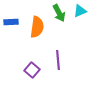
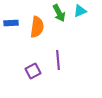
blue rectangle: moved 1 px down
purple square: moved 1 px right, 1 px down; rotated 21 degrees clockwise
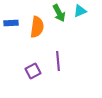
purple line: moved 1 px down
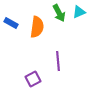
cyan triangle: moved 1 px left, 1 px down
blue rectangle: rotated 32 degrees clockwise
purple square: moved 8 px down
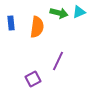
green arrow: rotated 48 degrees counterclockwise
blue rectangle: rotated 56 degrees clockwise
purple line: rotated 30 degrees clockwise
